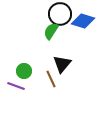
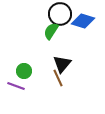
brown line: moved 7 px right, 1 px up
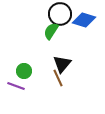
blue diamond: moved 1 px right, 1 px up
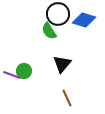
black circle: moved 2 px left
green semicircle: moved 2 px left; rotated 66 degrees counterclockwise
brown line: moved 9 px right, 20 px down
purple line: moved 4 px left, 11 px up
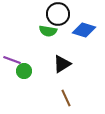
blue diamond: moved 10 px down
green semicircle: moved 1 px left; rotated 48 degrees counterclockwise
black triangle: rotated 18 degrees clockwise
purple line: moved 15 px up
brown line: moved 1 px left
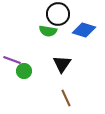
black triangle: rotated 24 degrees counterclockwise
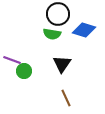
green semicircle: moved 4 px right, 3 px down
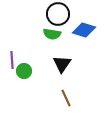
purple line: rotated 66 degrees clockwise
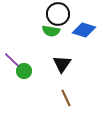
green semicircle: moved 1 px left, 3 px up
purple line: rotated 42 degrees counterclockwise
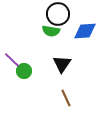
blue diamond: moved 1 px right, 1 px down; rotated 20 degrees counterclockwise
